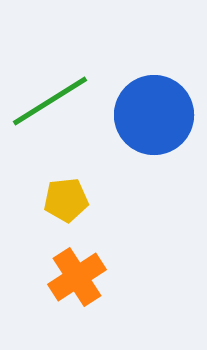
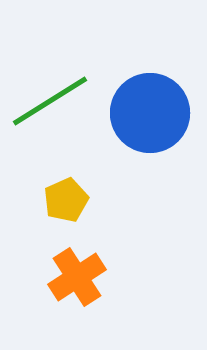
blue circle: moved 4 px left, 2 px up
yellow pentagon: rotated 18 degrees counterclockwise
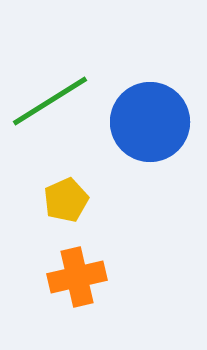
blue circle: moved 9 px down
orange cross: rotated 20 degrees clockwise
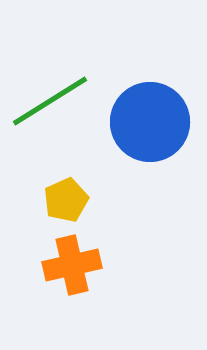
orange cross: moved 5 px left, 12 px up
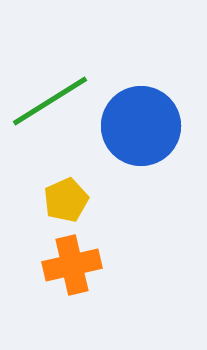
blue circle: moved 9 px left, 4 px down
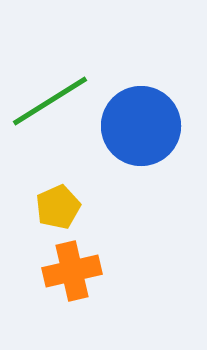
yellow pentagon: moved 8 px left, 7 px down
orange cross: moved 6 px down
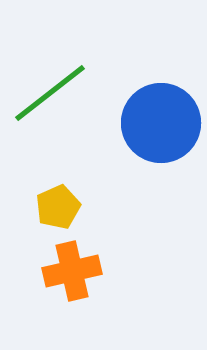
green line: moved 8 px up; rotated 6 degrees counterclockwise
blue circle: moved 20 px right, 3 px up
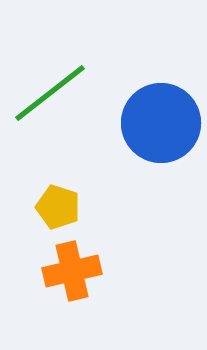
yellow pentagon: rotated 30 degrees counterclockwise
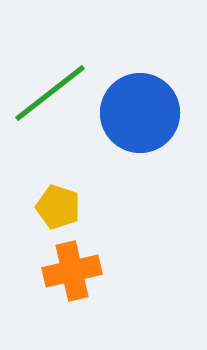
blue circle: moved 21 px left, 10 px up
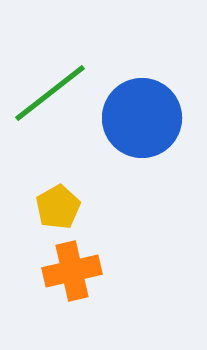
blue circle: moved 2 px right, 5 px down
yellow pentagon: rotated 24 degrees clockwise
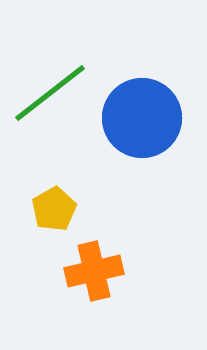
yellow pentagon: moved 4 px left, 2 px down
orange cross: moved 22 px right
